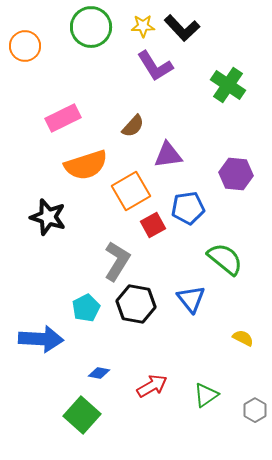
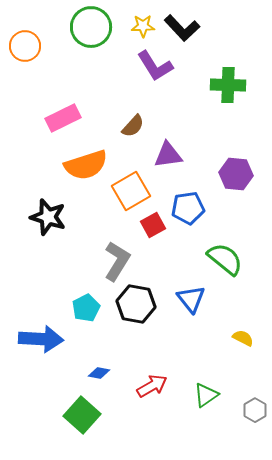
green cross: rotated 32 degrees counterclockwise
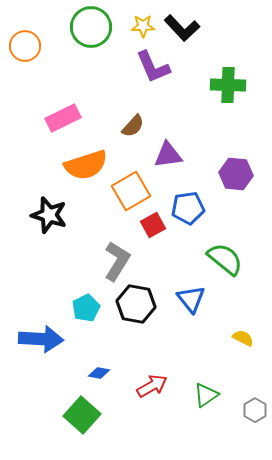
purple L-shape: moved 2 px left, 1 px down; rotated 9 degrees clockwise
black star: moved 1 px right, 2 px up
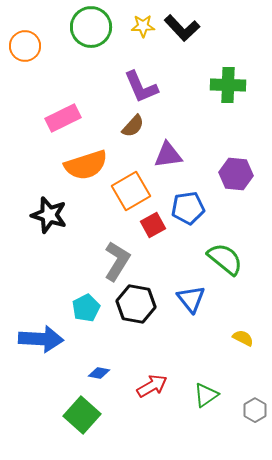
purple L-shape: moved 12 px left, 20 px down
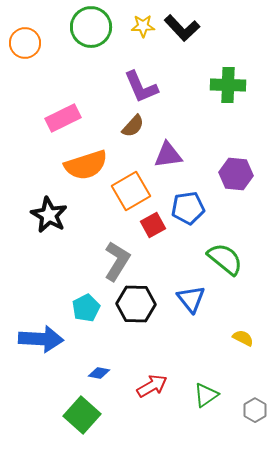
orange circle: moved 3 px up
black star: rotated 12 degrees clockwise
black hexagon: rotated 9 degrees counterclockwise
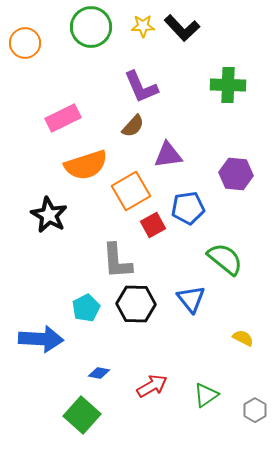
gray L-shape: rotated 144 degrees clockwise
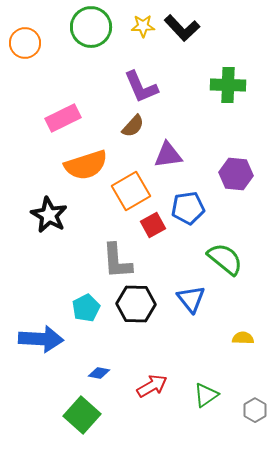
yellow semicircle: rotated 25 degrees counterclockwise
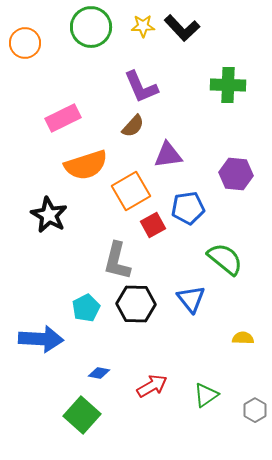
gray L-shape: rotated 18 degrees clockwise
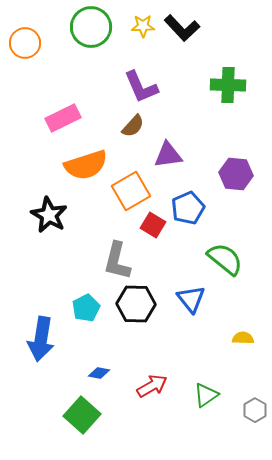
blue pentagon: rotated 16 degrees counterclockwise
red square: rotated 30 degrees counterclockwise
blue arrow: rotated 96 degrees clockwise
